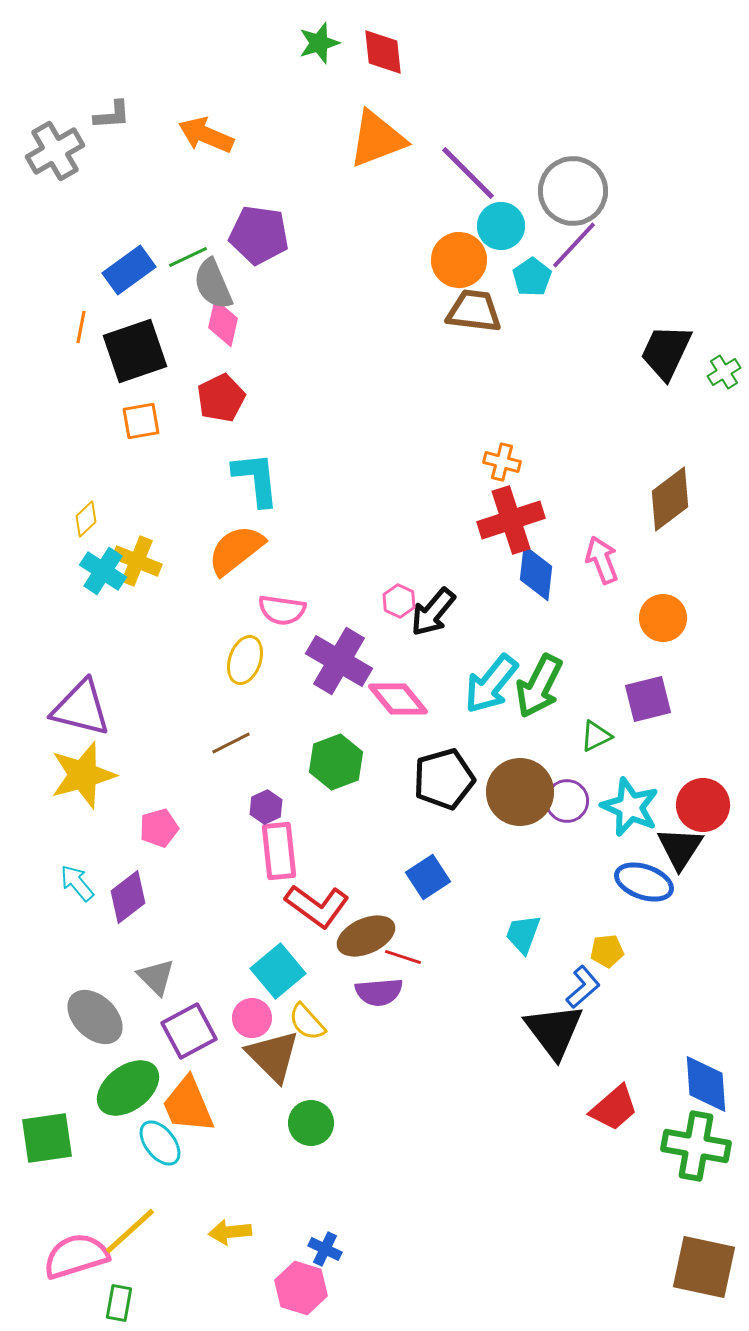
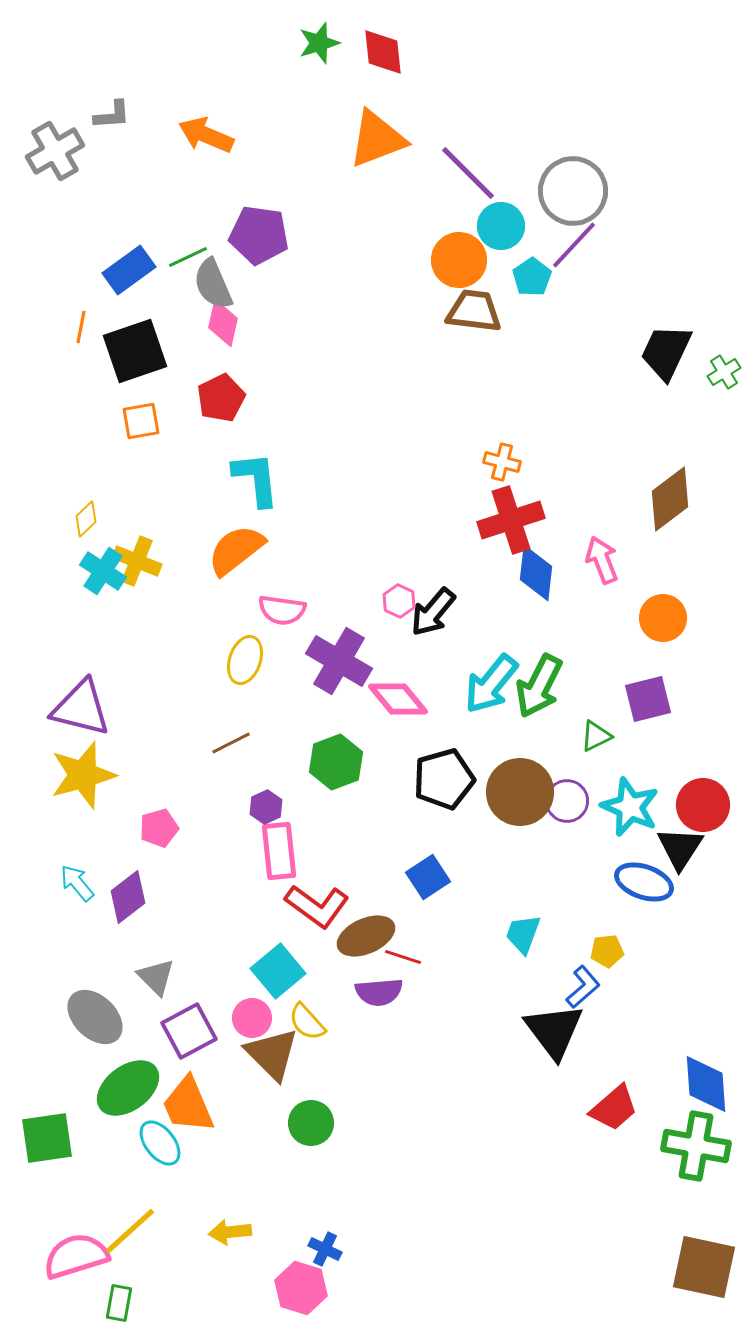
brown triangle at (273, 1056): moved 1 px left, 2 px up
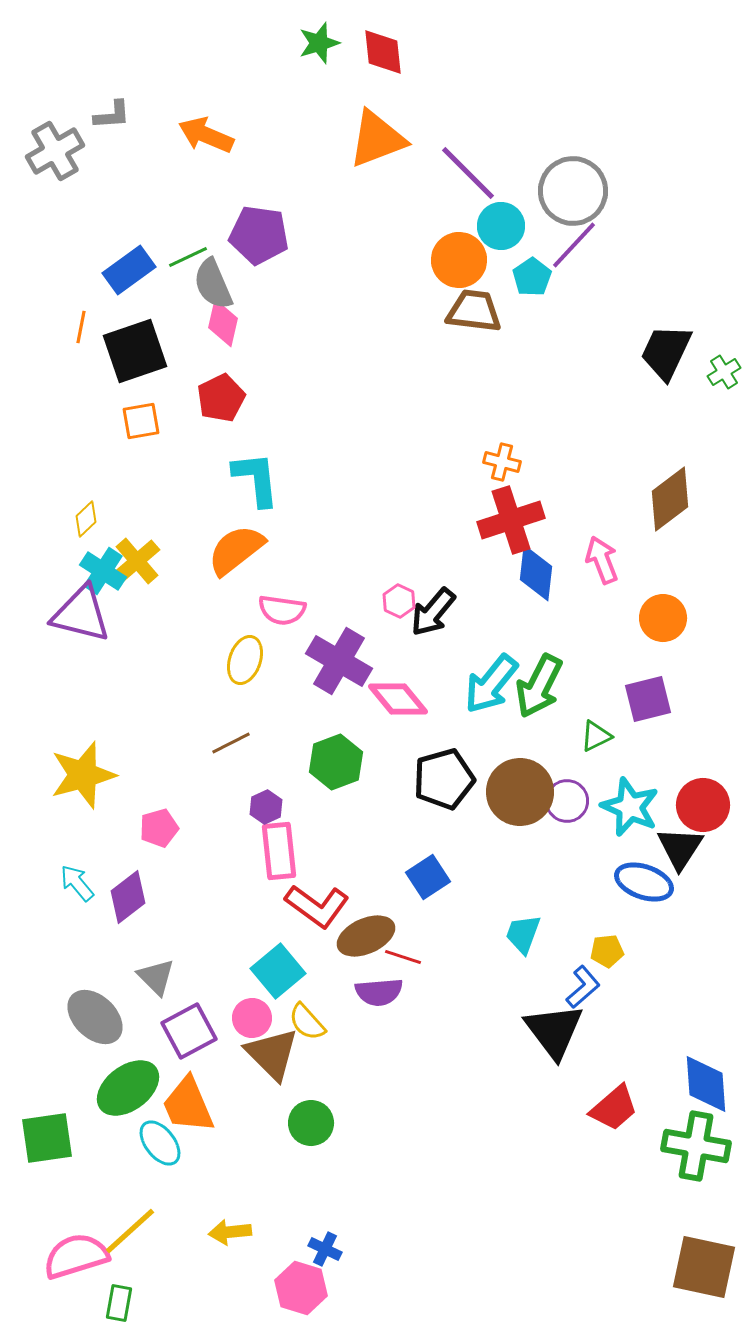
yellow cross at (137, 561): rotated 27 degrees clockwise
purple triangle at (81, 708): moved 94 px up
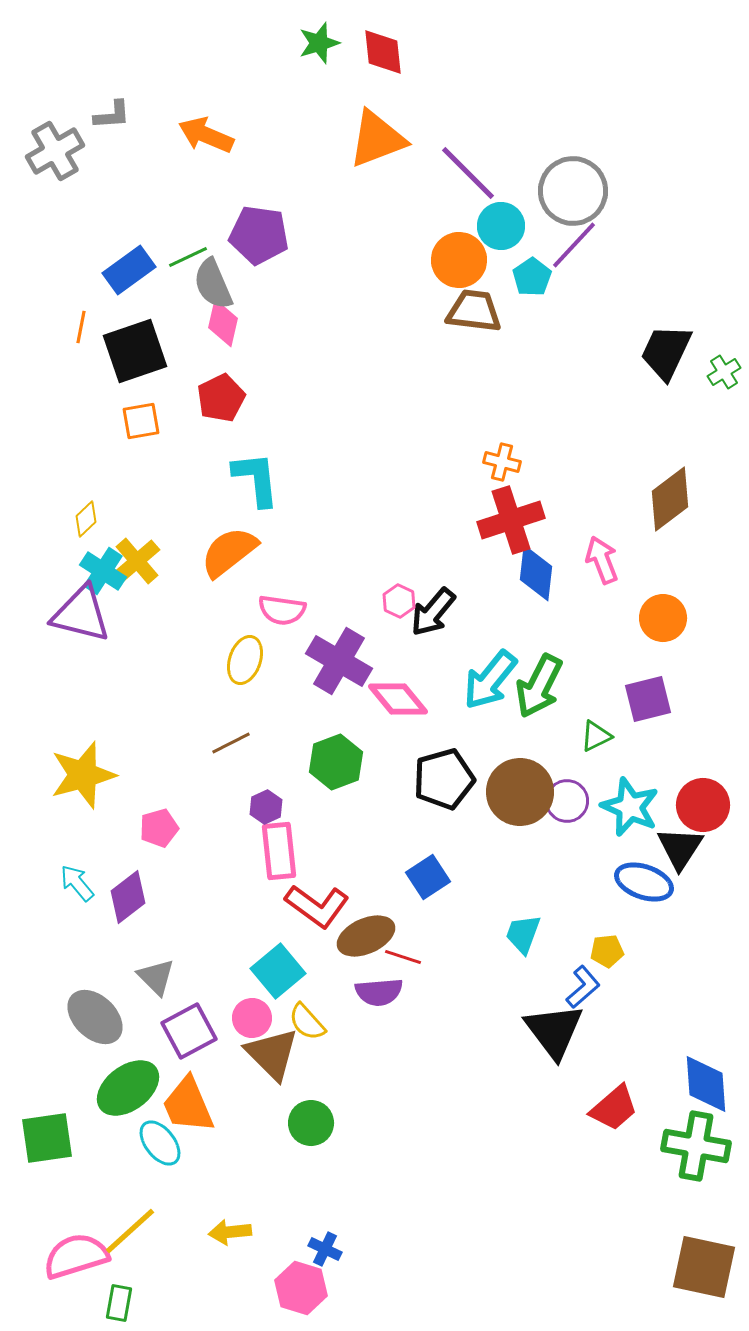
orange semicircle at (236, 550): moved 7 px left, 2 px down
cyan arrow at (491, 684): moved 1 px left, 4 px up
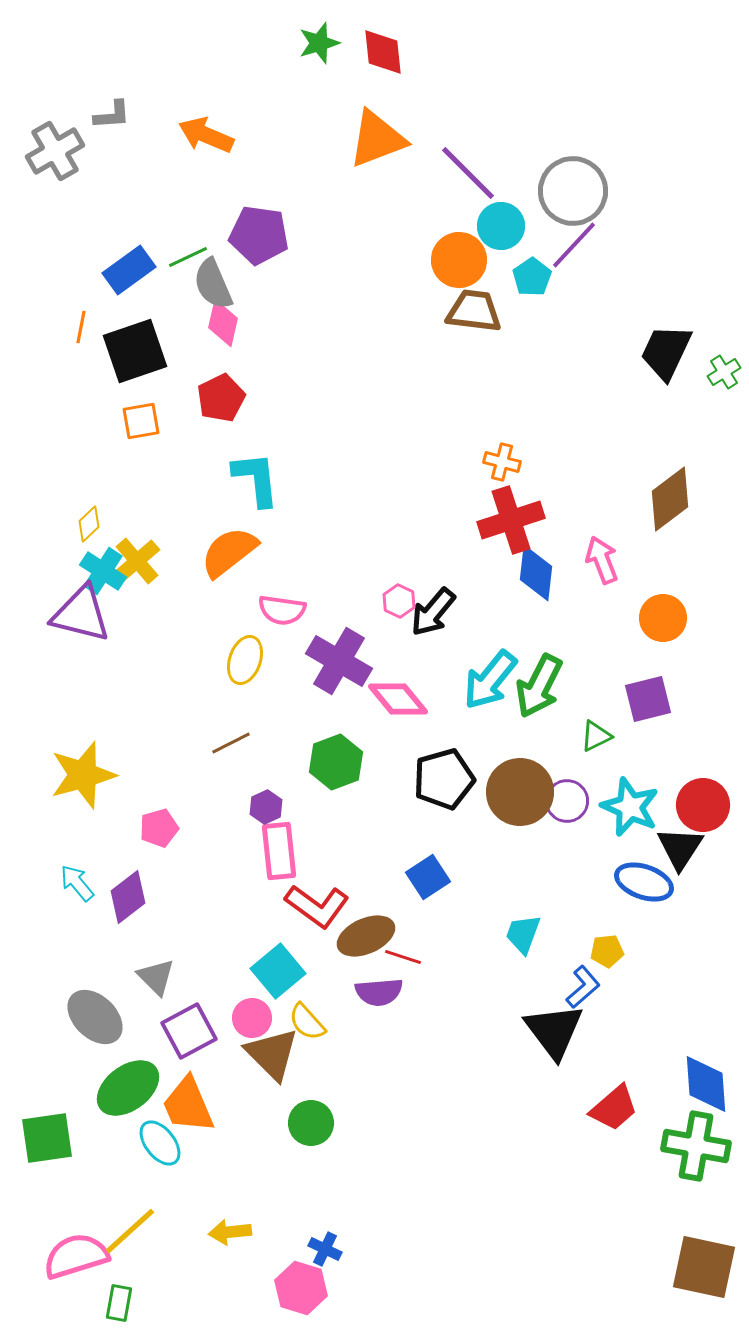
yellow diamond at (86, 519): moved 3 px right, 5 px down
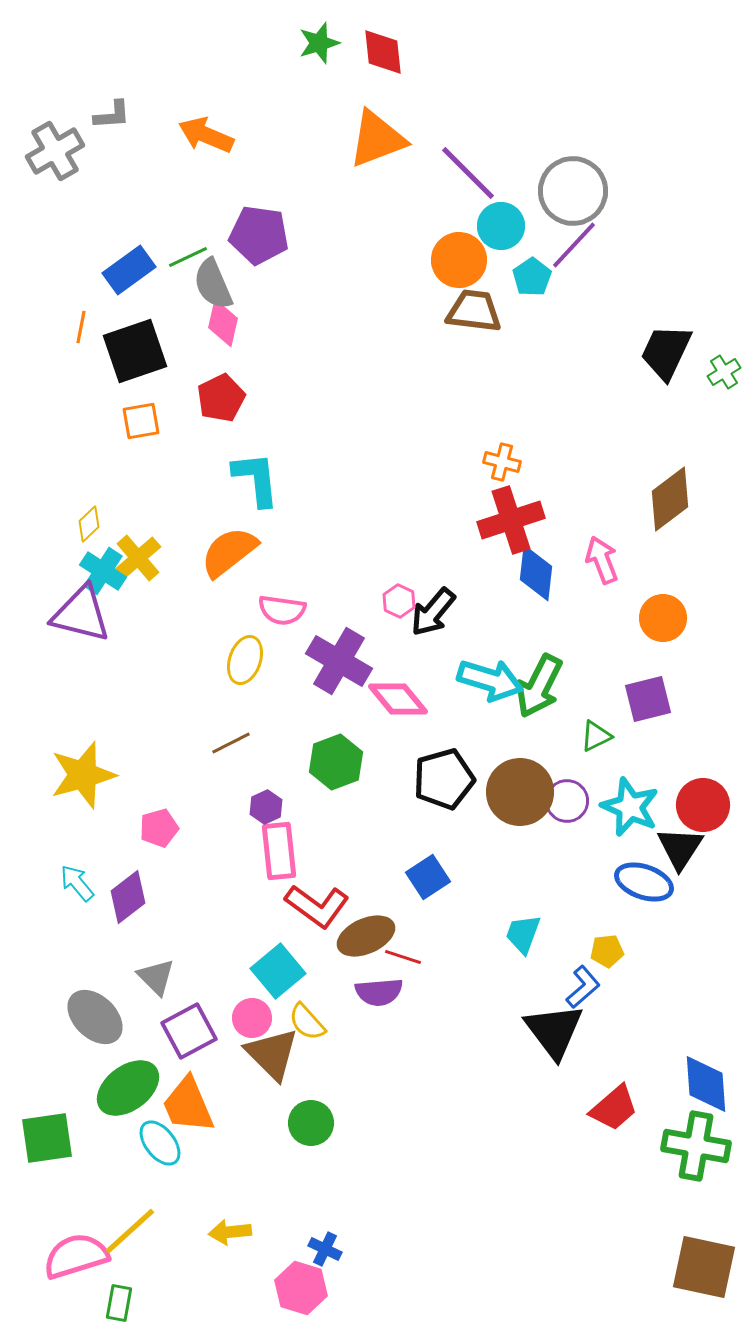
yellow cross at (137, 561): moved 1 px right, 3 px up
cyan arrow at (490, 680): rotated 112 degrees counterclockwise
